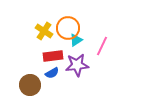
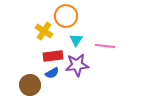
orange circle: moved 2 px left, 12 px up
cyan triangle: rotated 24 degrees counterclockwise
pink line: moved 3 px right; rotated 72 degrees clockwise
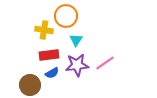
yellow cross: moved 1 px up; rotated 24 degrees counterclockwise
pink line: moved 17 px down; rotated 42 degrees counterclockwise
red rectangle: moved 4 px left, 1 px up
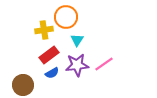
orange circle: moved 1 px down
yellow cross: rotated 18 degrees counterclockwise
cyan triangle: moved 1 px right
red rectangle: rotated 30 degrees counterclockwise
pink line: moved 1 px left, 1 px down
brown circle: moved 7 px left
